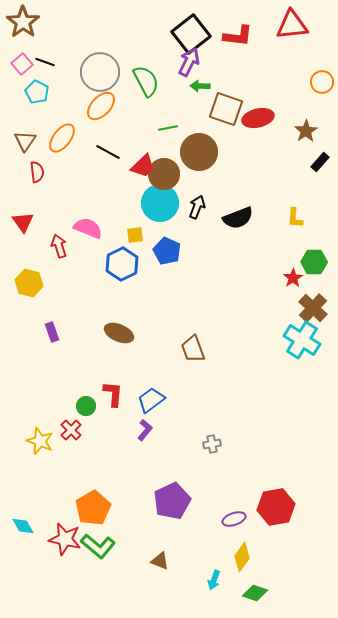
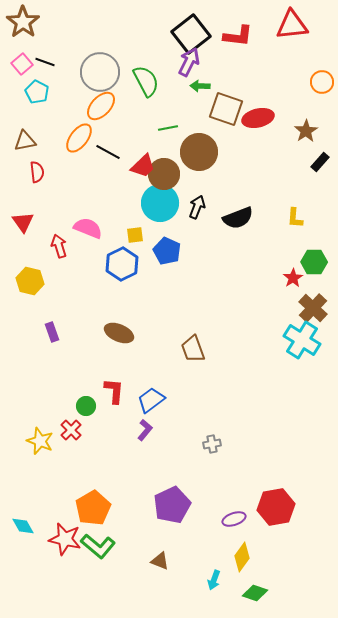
orange ellipse at (62, 138): moved 17 px right
brown triangle at (25, 141): rotated 45 degrees clockwise
yellow hexagon at (29, 283): moved 1 px right, 2 px up
red L-shape at (113, 394): moved 1 px right, 3 px up
purple pentagon at (172, 501): moved 4 px down
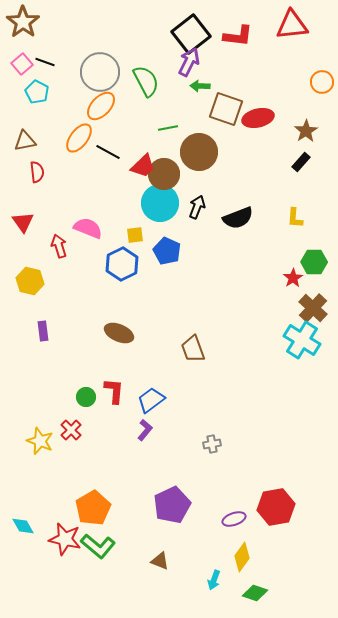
black rectangle at (320, 162): moved 19 px left
purple rectangle at (52, 332): moved 9 px left, 1 px up; rotated 12 degrees clockwise
green circle at (86, 406): moved 9 px up
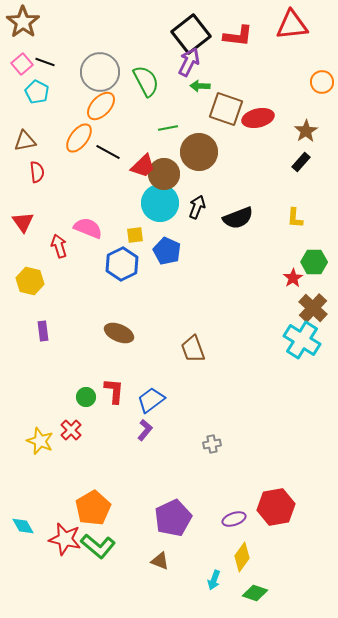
purple pentagon at (172, 505): moved 1 px right, 13 px down
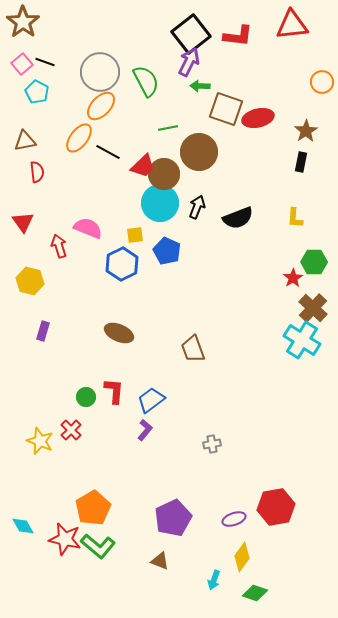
black rectangle at (301, 162): rotated 30 degrees counterclockwise
purple rectangle at (43, 331): rotated 24 degrees clockwise
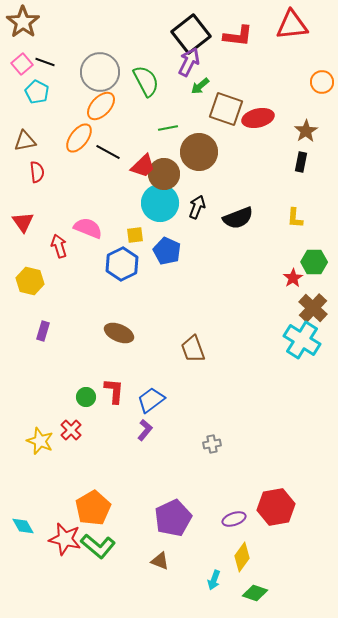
green arrow at (200, 86): rotated 42 degrees counterclockwise
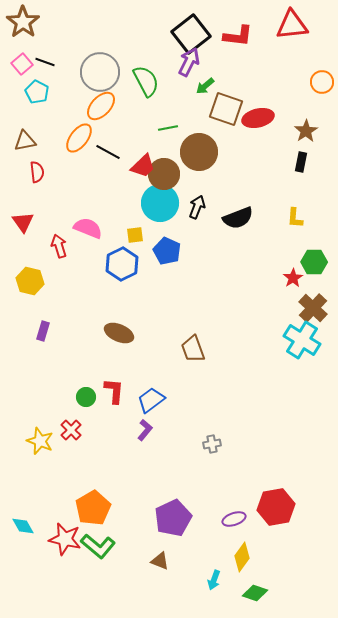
green arrow at (200, 86): moved 5 px right
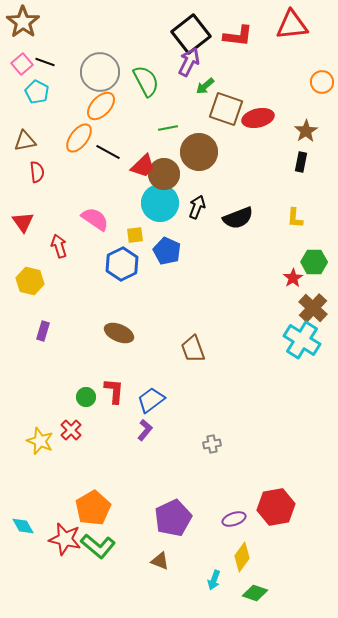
pink semicircle at (88, 228): moved 7 px right, 9 px up; rotated 12 degrees clockwise
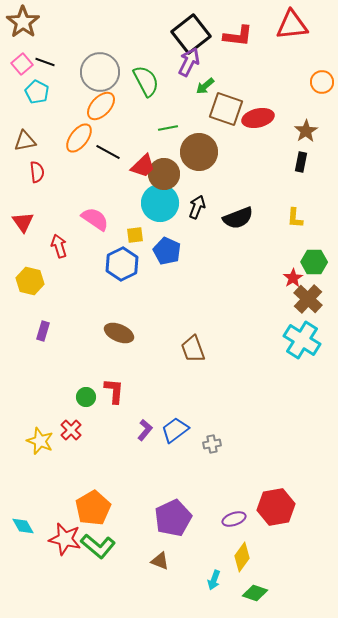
brown cross at (313, 308): moved 5 px left, 9 px up
blue trapezoid at (151, 400): moved 24 px right, 30 px down
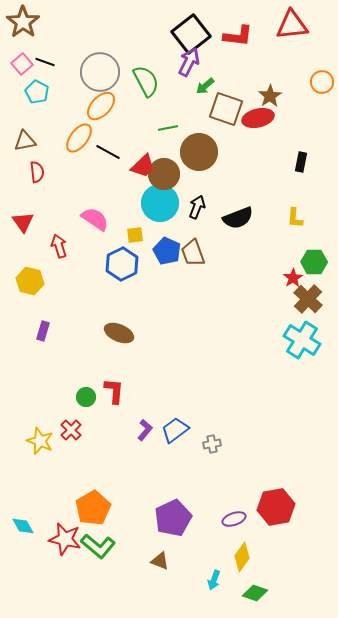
brown star at (306, 131): moved 36 px left, 35 px up
brown trapezoid at (193, 349): moved 96 px up
